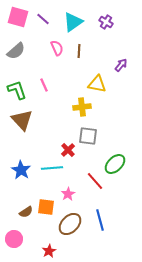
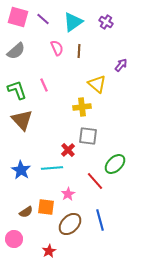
yellow triangle: rotated 30 degrees clockwise
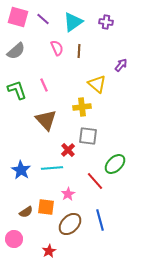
purple cross: rotated 24 degrees counterclockwise
brown triangle: moved 24 px right
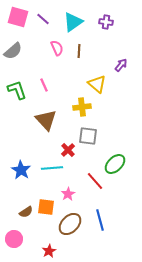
gray semicircle: moved 3 px left
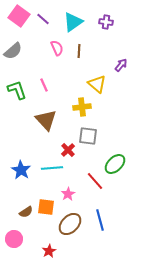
pink square: moved 1 px right, 1 px up; rotated 20 degrees clockwise
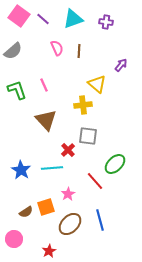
cyan triangle: moved 3 px up; rotated 15 degrees clockwise
yellow cross: moved 1 px right, 2 px up
orange square: rotated 24 degrees counterclockwise
